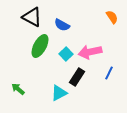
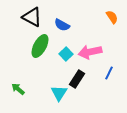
black rectangle: moved 2 px down
cyan triangle: rotated 30 degrees counterclockwise
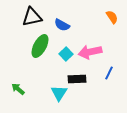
black triangle: rotated 40 degrees counterclockwise
black rectangle: rotated 54 degrees clockwise
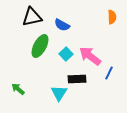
orange semicircle: rotated 32 degrees clockwise
pink arrow: moved 4 px down; rotated 50 degrees clockwise
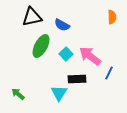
green ellipse: moved 1 px right
green arrow: moved 5 px down
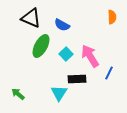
black triangle: moved 1 px left, 1 px down; rotated 35 degrees clockwise
pink arrow: rotated 20 degrees clockwise
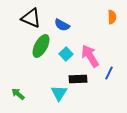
black rectangle: moved 1 px right
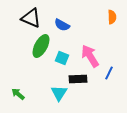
cyan square: moved 4 px left, 4 px down; rotated 24 degrees counterclockwise
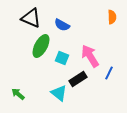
black rectangle: rotated 30 degrees counterclockwise
cyan triangle: rotated 24 degrees counterclockwise
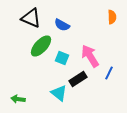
green ellipse: rotated 15 degrees clockwise
green arrow: moved 5 px down; rotated 32 degrees counterclockwise
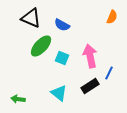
orange semicircle: rotated 24 degrees clockwise
pink arrow: rotated 20 degrees clockwise
black rectangle: moved 12 px right, 7 px down
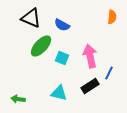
orange semicircle: rotated 16 degrees counterclockwise
cyan triangle: rotated 24 degrees counterclockwise
